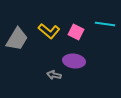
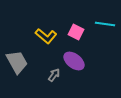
yellow L-shape: moved 3 px left, 5 px down
gray trapezoid: moved 23 px down; rotated 60 degrees counterclockwise
purple ellipse: rotated 30 degrees clockwise
gray arrow: rotated 112 degrees clockwise
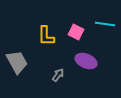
yellow L-shape: rotated 50 degrees clockwise
purple ellipse: moved 12 px right; rotated 15 degrees counterclockwise
gray arrow: moved 4 px right
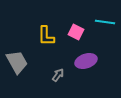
cyan line: moved 2 px up
purple ellipse: rotated 40 degrees counterclockwise
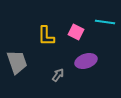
gray trapezoid: rotated 10 degrees clockwise
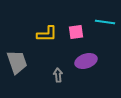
pink square: rotated 35 degrees counterclockwise
yellow L-shape: moved 1 px right, 2 px up; rotated 90 degrees counterclockwise
gray arrow: rotated 40 degrees counterclockwise
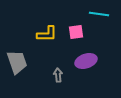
cyan line: moved 6 px left, 8 px up
